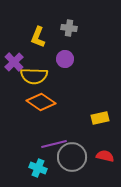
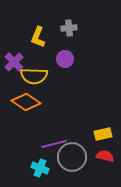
gray cross: rotated 14 degrees counterclockwise
orange diamond: moved 15 px left
yellow rectangle: moved 3 px right, 16 px down
cyan cross: moved 2 px right
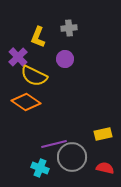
purple cross: moved 4 px right, 5 px up
yellow semicircle: rotated 24 degrees clockwise
red semicircle: moved 12 px down
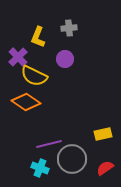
purple line: moved 5 px left
gray circle: moved 2 px down
red semicircle: rotated 48 degrees counterclockwise
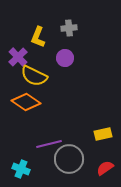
purple circle: moved 1 px up
gray circle: moved 3 px left
cyan cross: moved 19 px left, 1 px down
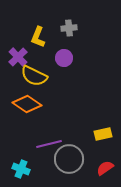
purple circle: moved 1 px left
orange diamond: moved 1 px right, 2 px down
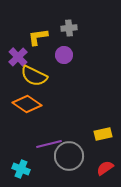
yellow L-shape: rotated 60 degrees clockwise
purple circle: moved 3 px up
gray circle: moved 3 px up
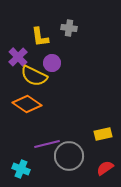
gray cross: rotated 14 degrees clockwise
yellow L-shape: moved 2 px right; rotated 90 degrees counterclockwise
purple circle: moved 12 px left, 8 px down
purple line: moved 2 px left
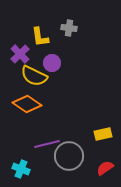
purple cross: moved 2 px right, 3 px up
